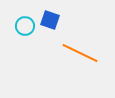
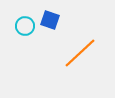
orange line: rotated 69 degrees counterclockwise
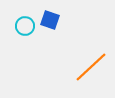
orange line: moved 11 px right, 14 px down
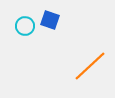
orange line: moved 1 px left, 1 px up
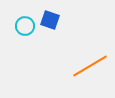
orange line: rotated 12 degrees clockwise
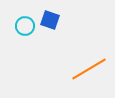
orange line: moved 1 px left, 3 px down
